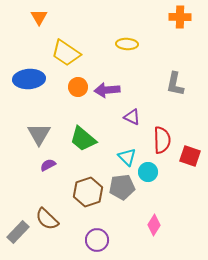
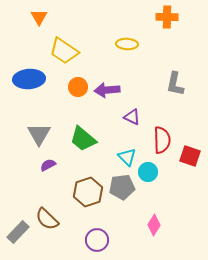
orange cross: moved 13 px left
yellow trapezoid: moved 2 px left, 2 px up
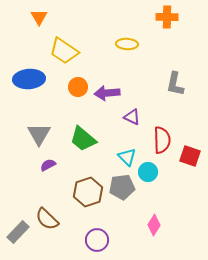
purple arrow: moved 3 px down
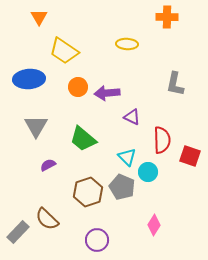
gray triangle: moved 3 px left, 8 px up
gray pentagon: rotated 30 degrees clockwise
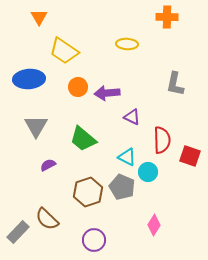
cyan triangle: rotated 18 degrees counterclockwise
purple circle: moved 3 px left
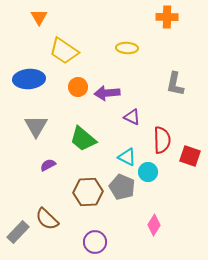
yellow ellipse: moved 4 px down
brown hexagon: rotated 16 degrees clockwise
purple circle: moved 1 px right, 2 px down
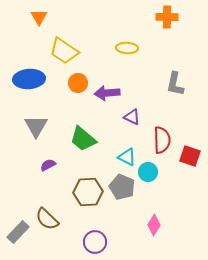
orange circle: moved 4 px up
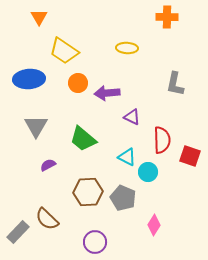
gray pentagon: moved 1 px right, 11 px down
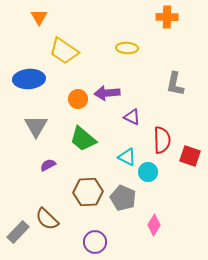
orange circle: moved 16 px down
